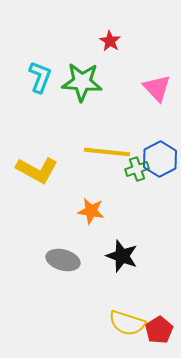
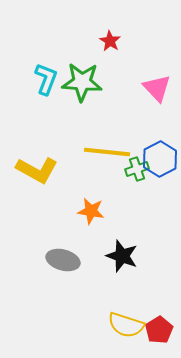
cyan L-shape: moved 6 px right, 2 px down
yellow semicircle: moved 1 px left, 2 px down
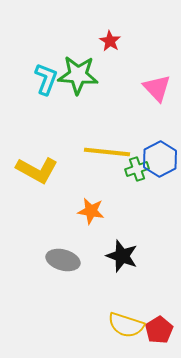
green star: moved 4 px left, 7 px up
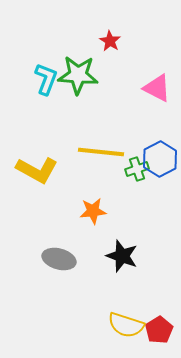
pink triangle: rotated 20 degrees counterclockwise
yellow line: moved 6 px left
orange star: moved 2 px right; rotated 16 degrees counterclockwise
gray ellipse: moved 4 px left, 1 px up
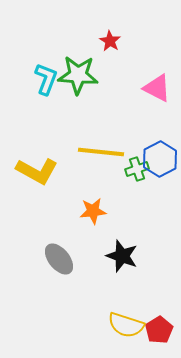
yellow L-shape: moved 1 px down
gray ellipse: rotated 36 degrees clockwise
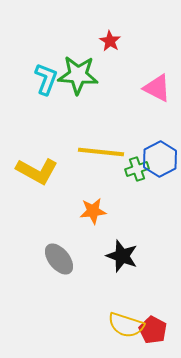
red pentagon: moved 6 px left; rotated 12 degrees counterclockwise
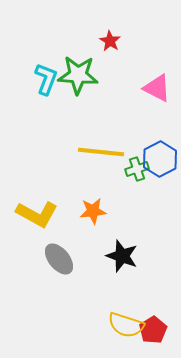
yellow L-shape: moved 43 px down
red pentagon: rotated 12 degrees clockwise
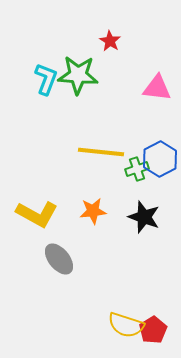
pink triangle: rotated 20 degrees counterclockwise
black star: moved 22 px right, 39 px up
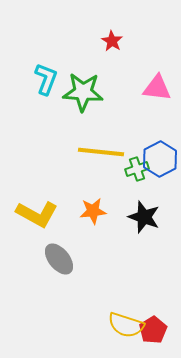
red star: moved 2 px right
green star: moved 5 px right, 17 px down
